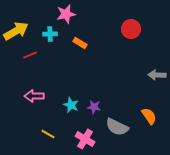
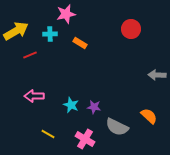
orange semicircle: rotated 12 degrees counterclockwise
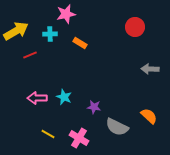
red circle: moved 4 px right, 2 px up
gray arrow: moved 7 px left, 6 px up
pink arrow: moved 3 px right, 2 px down
cyan star: moved 7 px left, 8 px up
pink cross: moved 6 px left, 1 px up
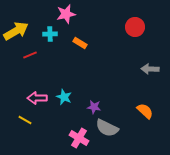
orange semicircle: moved 4 px left, 5 px up
gray semicircle: moved 10 px left, 1 px down
yellow line: moved 23 px left, 14 px up
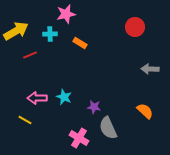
gray semicircle: moved 1 px right; rotated 40 degrees clockwise
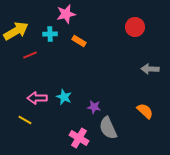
orange rectangle: moved 1 px left, 2 px up
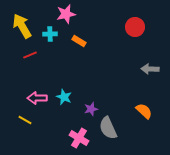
yellow arrow: moved 6 px right, 5 px up; rotated 90 degrees counterclockwise
purple star: moved 3 px left, 2 px down; rotated 24 degrees counterclockwise
orange semicircle: moved 1 px left
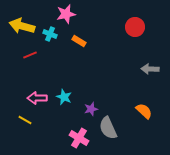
yellow arrow: rotated 45 degrees counterclockwise
cyan cross: rotated 24 degrees clockwise
